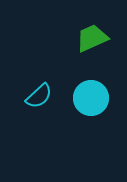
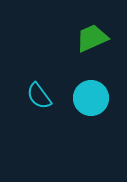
cyan semicircle: rotated 96 degrees clockwise
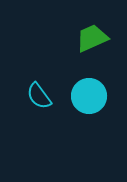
cyan circle: moved 2 px left, 2 px up
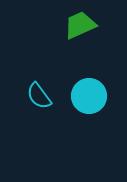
green trapezoid: moved 12 px left, 13 px up
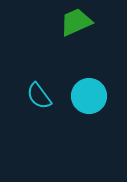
green trapezoid: moved 4 px left, 3 px up
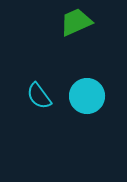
cyan circle: moved 2 px left
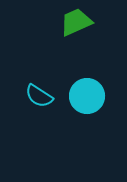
cyan semicircle: rotated 20 degrees counterclockwise
